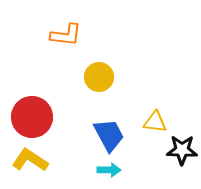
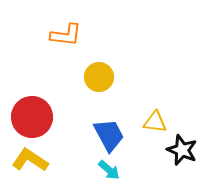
black star: rotated 20 degrees clockwise
cyan arrow: rotated 40 degrees clockwise
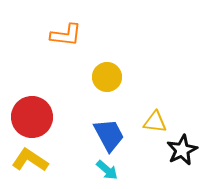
yellow circle: moved 8 px right
black star: rotated 24 degrees clockwise
cyan arrow: moved 2 px left
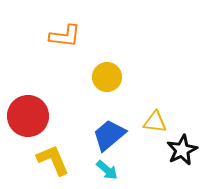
orange L-shape: moved 1 px left, 1 px down
red circle: moved 4 px left, 1 px up
blue trapezoid: rotated 102 degrees counterclockwise
yellow L-shape: moved 23 px right; rotated 33 degrees clockwise
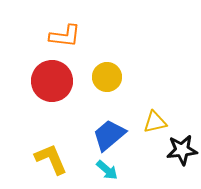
red circle: moved 24 px right, 35 px up
yellow triangle: rotated 20 degrees counterclockwise
black star: rotated 20 degrees clockwise
yellow L-shape: moved 2 px left, 1 px up
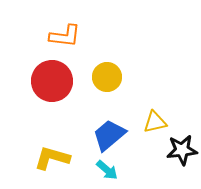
yellow L-shape: moved 1 px right, 1 px up; rotated 51 degrees counterclockwise
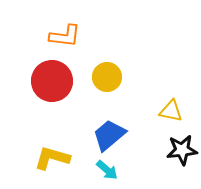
yellow triangle: moved 16 px right, 11 px up; rotated 25 degrees clockwise
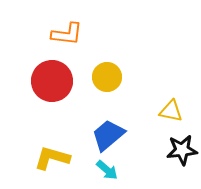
orange L-shape: moved 2 px right, 2 px up
blue trapezoid: moved 1 px left
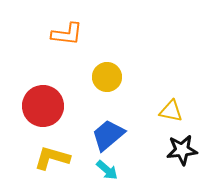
red circle: moved 9 px left, 25 px down
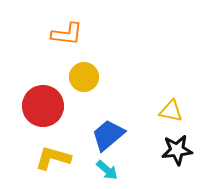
yellow circle: moved 23 px left
black star: moved 5 px left
yellow L-shape: moved 1 px right
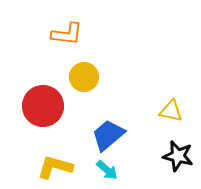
black star: moved 1 px right, 6 px down; rotated 20 degrees clockwise
yellow L-shape: moved 2 px right, 9 px down
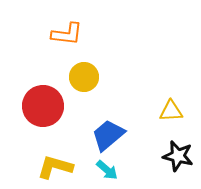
yellow triangle: rotated 15 degrees counterclockwise
